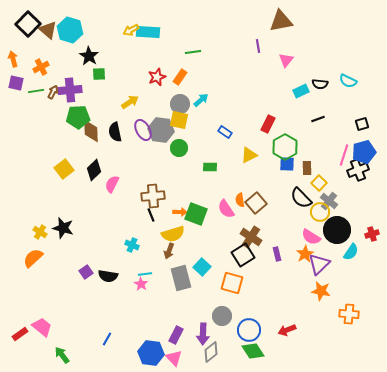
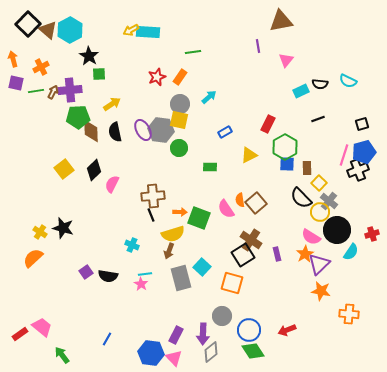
cyan hexagon at (70, 30): rotated 15 degrees clockwise
cyan arrow at (201, 100): moved 8 px right, 3 px up
yellow arrow at (130, 102): moved 18 px left, 2 px down
blue rectangle at (225, 132): rotated 64 degrees counterclockwise
green square at (196, 214): moved 3 px right, 4 px down
brown cross at (251, 237): moved 3 px down
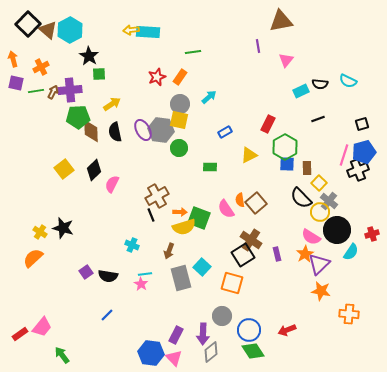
yellow arrow at (131, 30): rotated 21 degrees clockwise
brown cross at (153, 196): moved 4 px right; rotated 25 degrees counterclockwise
yellow semicircle at (173, 234): moved 11 px right, 7 px up
pink trapezoid at (42, 327): rotated 90 degrees clockwise
blue line at (107, 339): moved 24 px up; rotated 16 degrees clockwise
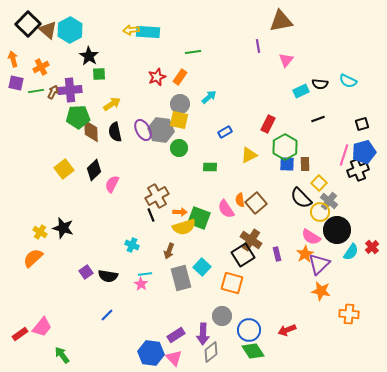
brown rectangle at (307, 168): moved 2 px left, 4 px up
red cross at (372, 234): moved 13 px down; rotated 24 degrees counterclockwise
purple rectangle at (176, 335): rotated 30 degrees clockwise
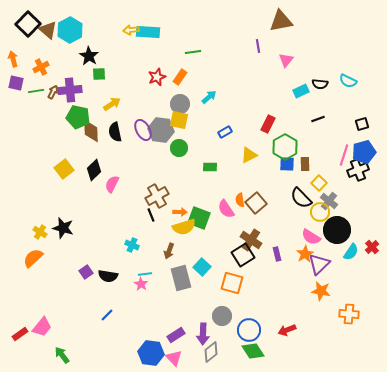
green pentagon at (78, 117): rotated 15 degrees clockwise
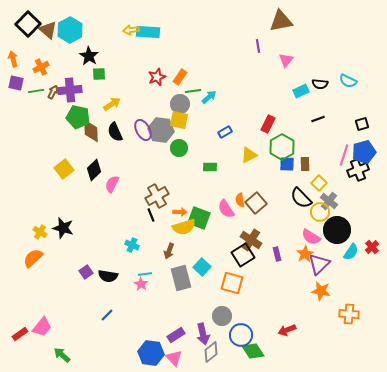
green line at (193, 52): moved 39 px down
black semicircle at (115, 132): rotated 12 degrees counterclockwise
green hexagon at (285, 147): moved 3 px left
blue circle at (249, 330): moved 8 px left, 5 px down
purple arrow at (203, 334): rotated 15 degrees counterclockwise
green arrow at (62, 355): rotated 12 degrees counterclockwise
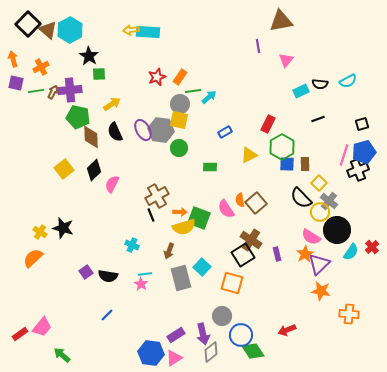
cyan semicircle at (348, 81): rotated 54 degrees counterclockwise
brown diamond at (91, 131): moved 6 px down
pink triangle at (174, 358): rotated 42 degrees clockwise
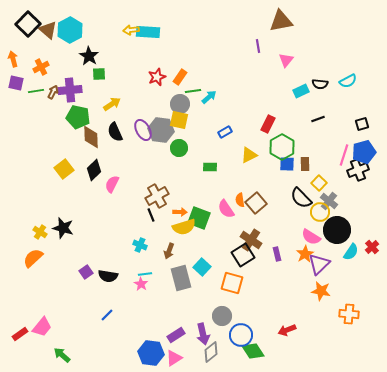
cyan cross at (132, 245): moved 8 px right
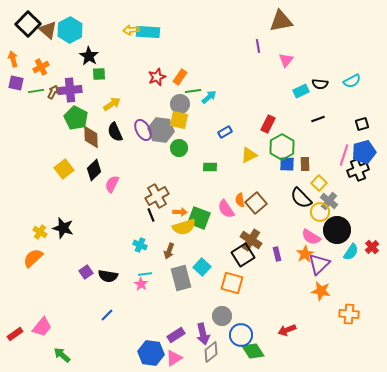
cyan semicircle at (348, 81): moved 4 px right
green pentagon at (78, 117): moved 2 px left, 1 px down; rotated 15 degrees clockwise
red rectangle at (20, 334): moved 5 px left
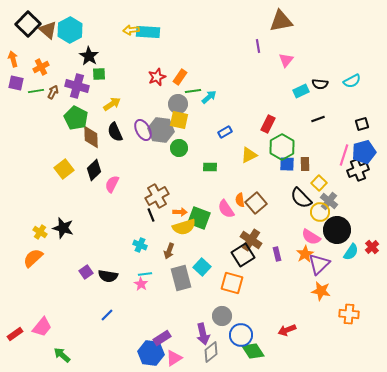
purple cross at (70, 90): moved 7 px right, 4 px up; rotated 20 degrees clockwise
gray circle at (180, 104): moved 2 px left
purple rectangle at (176, 335): moved 14 px left, 3 px down
